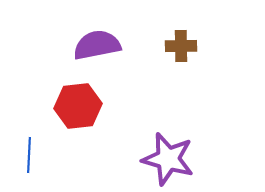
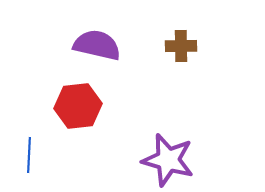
purple semicircle: rotated 24 degrees clockwise
purple star: moved 1 px down
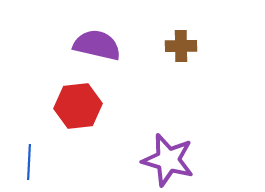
blue line: moved 7 px down
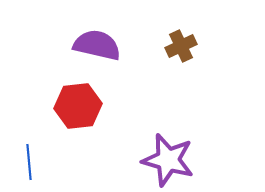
brown cross: rotated 24 degrees counterclockwise
blue line: rotated 8 degrees counterclockwise
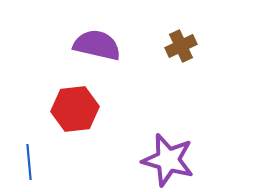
red hexagon: moved 3 px left, 3 px down
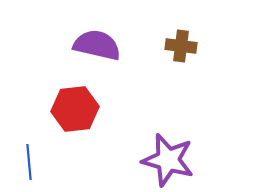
brown cross: rotated 32 degrees clockwise
